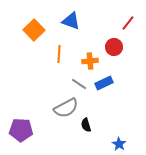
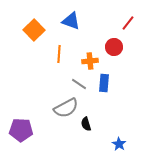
blue rectangle: rotated 60 degrees counterclockwise
black semicircle: moved 1 px up
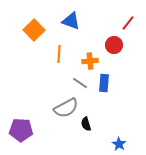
red circle: moved 2 px up
gray line: moved 1 px right, 1 px up
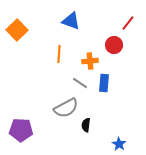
orange square: moved 17 px left
black semicircle: moved 1 px down; rotated 24 degrees clockwise
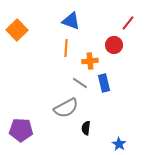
orange line: moved 7 px right, 6 px up
blue rectangle: rotated 18 degrees counterclockwise
black semicircle: moved 3 px down
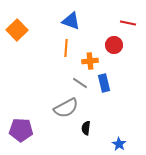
red line: rotated 63 degrees clockwise
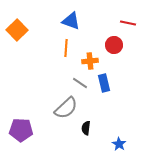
gray semicircle: rotated 15 degrees counterclockwise
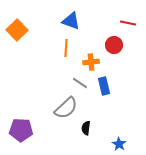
orange cross: moved 1 px right, 1 px down
blue rectangle: moved 3 px down
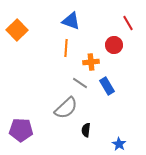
red line: rotated 49 degrees clockwise
blue rectangle: moved 3 px right; rotated 18 degrees counterclockwise
black semicircle: moved 2 px down
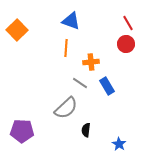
red circle: moved 12 px right, 1 px up
purple pentagon: moved 1 px right, 1 px down
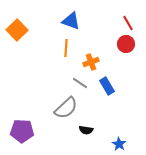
orange cross: rotated 14 degrees counterclockwise
black semicircle: rotated 88 degrees counterclockwise
